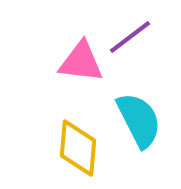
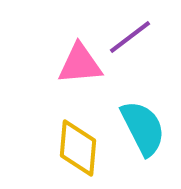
pink triangle: moved 1 px left, 2 px down; rotated 12 degrees counterclockwise
cyan semicircle: moved 4 px right, 8 px down
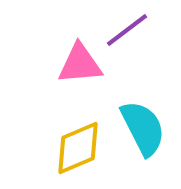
purple line: moved 3 px left, 7 px up
yellow diamond: rotated 62 degrees clockwise
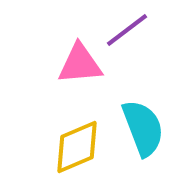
cyan semicircle: rotated 6 degrees clockwise
yellow diamond: moved 1 px left, 1 px up
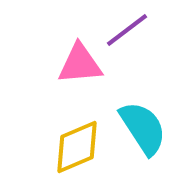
cyan semicircle: rotated 12 degrees counterclockwise
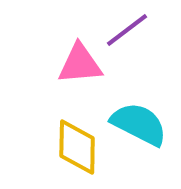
cyan semicircle: moved 4 px left, 4 px up; rotated 30 degrees counterclockwise
yellow diamond: rotated 66 degrees counterclockwise
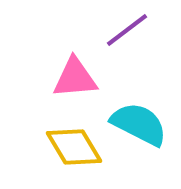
pink triangle: moved 5 px left, 14 px down
yellow diamond: moved 3 px left; rotated 32 degrees counterclockwise
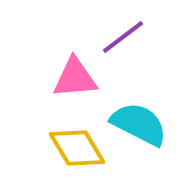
purple line: moved 4 px left, 7 px down
yellow diamond: moved 3 px right, 1 px down
